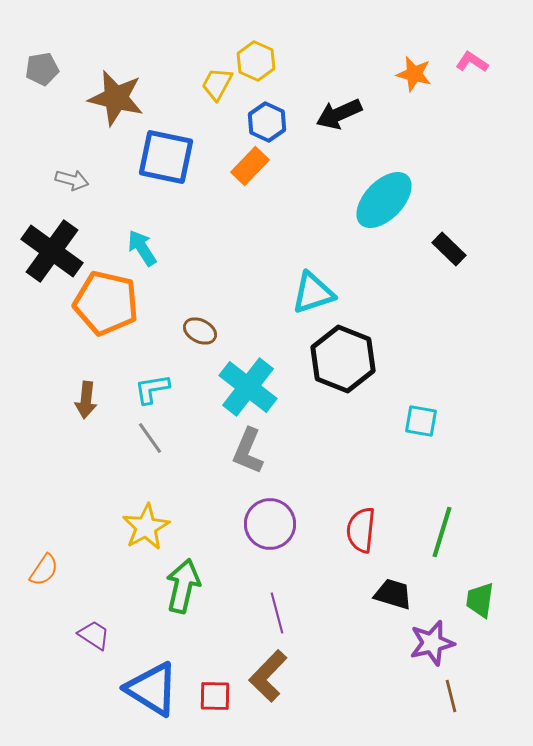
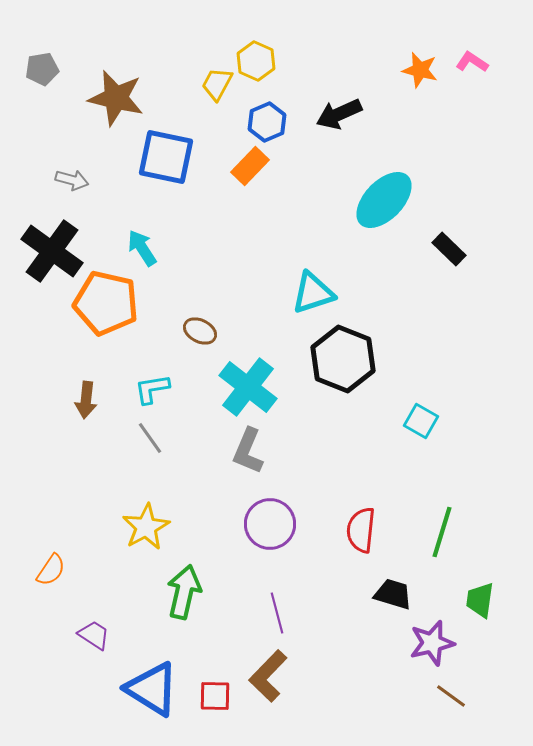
orange star: moved 6 px right, 4 px up
blue hexagon: rotated 12 degrees clockwise
cyan square: rotated 20 degrees clockwise
orange semicircle: moved 7 px right
green arrow: moved 1 px right, 6 px down
brown line: rotated 40 degrees counterclockwise
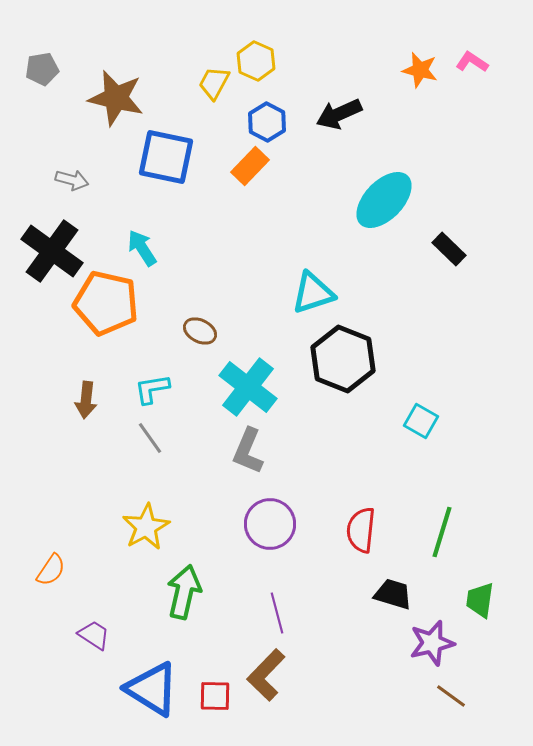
yellow trapezoid: moved 3 px left, 1 px up
blue hexagon: rotated 9 degrees counterclockwise
brown L-shape: moved 2 px left, 1 px up
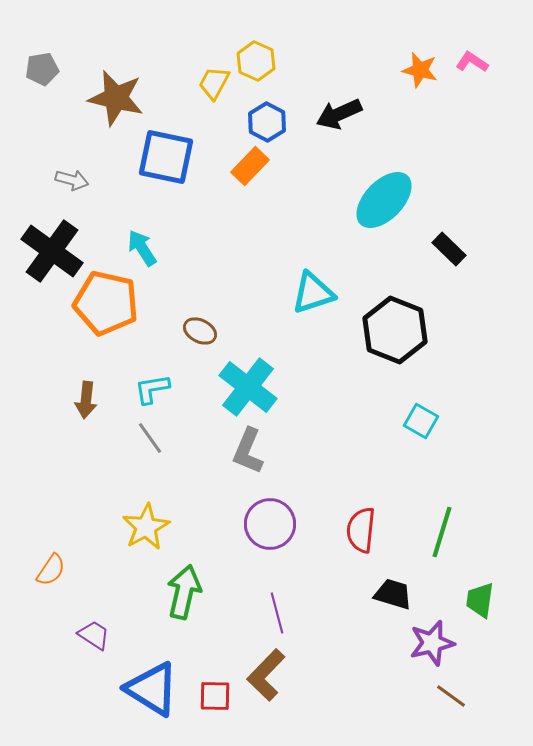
black hexagon: moved 52 px right, 29 px up
